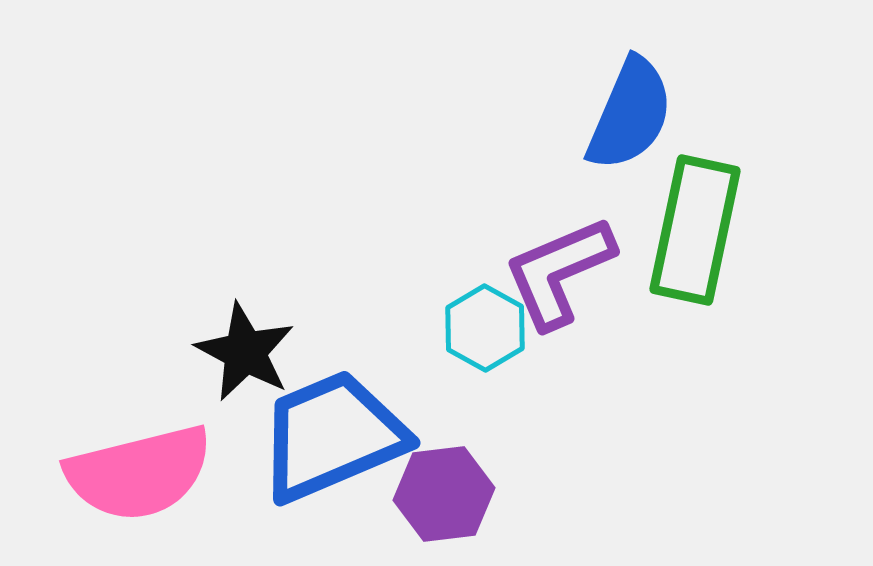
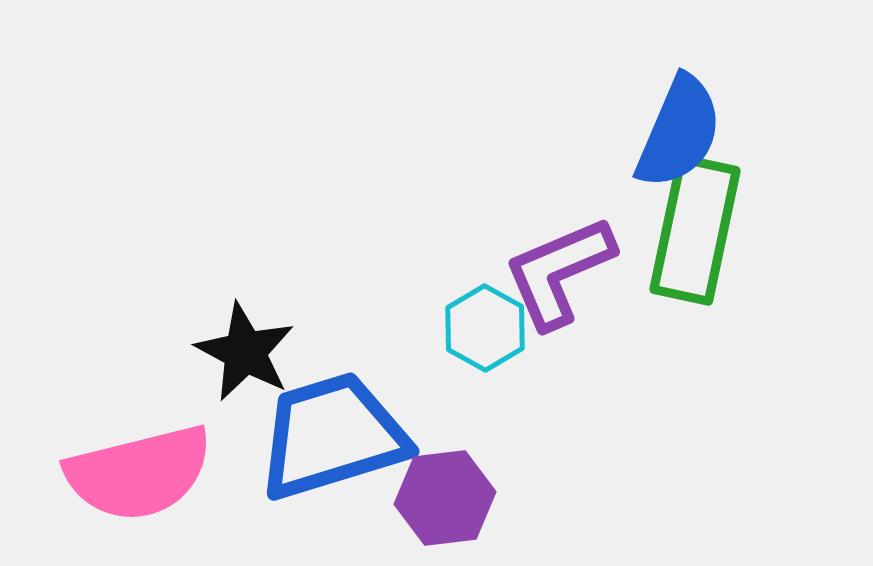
blue semicircle: moved 49 px right, 18 px down
blue trapezoid: rotated 6 degrees clockwise
purple hexagon: moved 1 px right, 4 px down
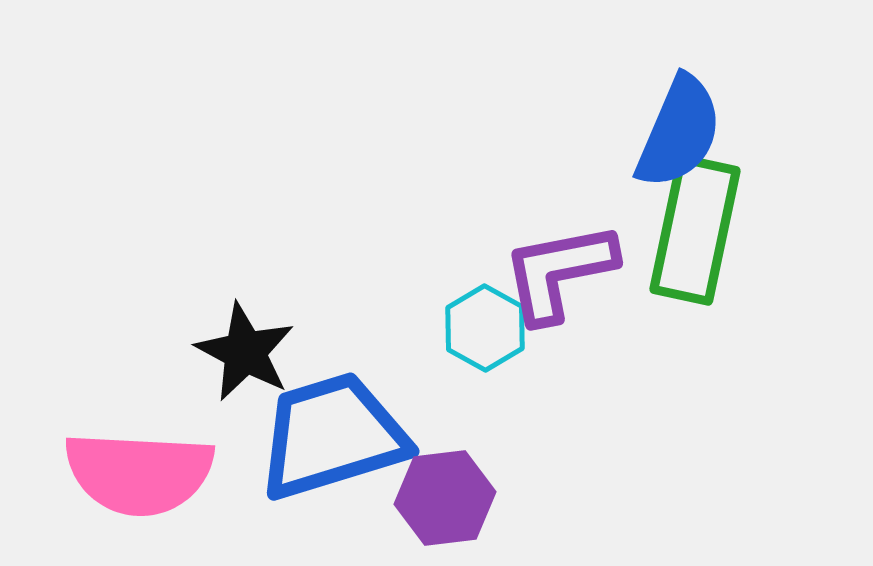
purple L-shape: rotated 12 degrees clockwise
pink semicircle: rotated 17 degrees clockwise
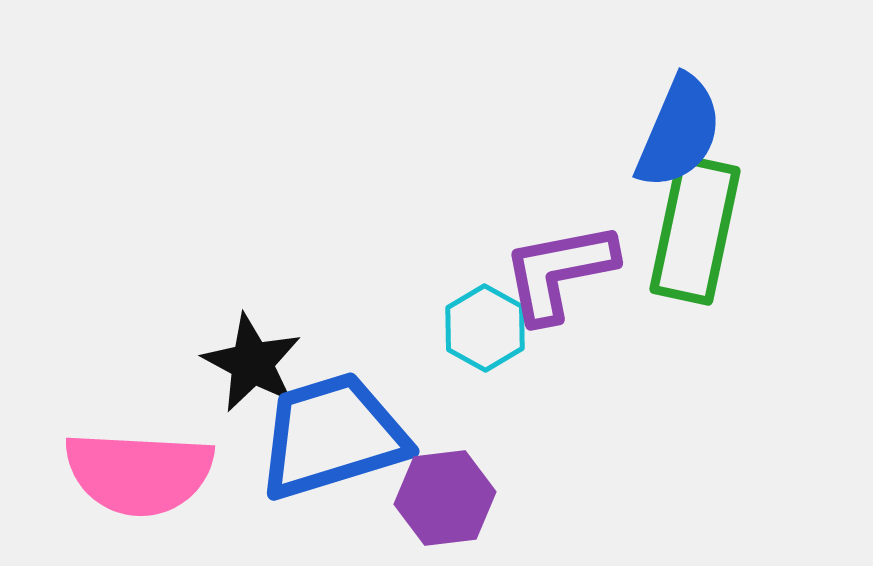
black star: moved 7 px right, 11 px down
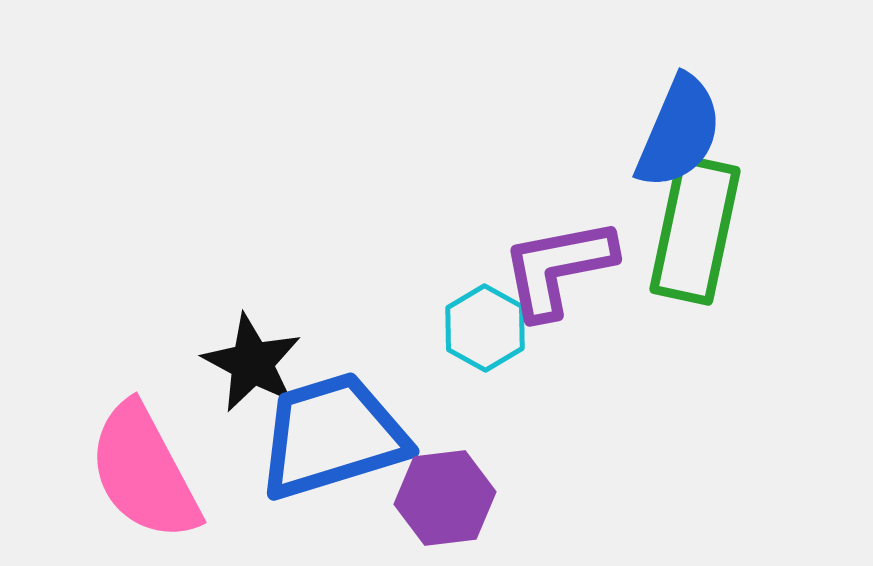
purple L-shape: moved 1 px left, 4 px up
pink semicircle: moved 5 px right, 1 px up; rotated 59 degrees clockwise
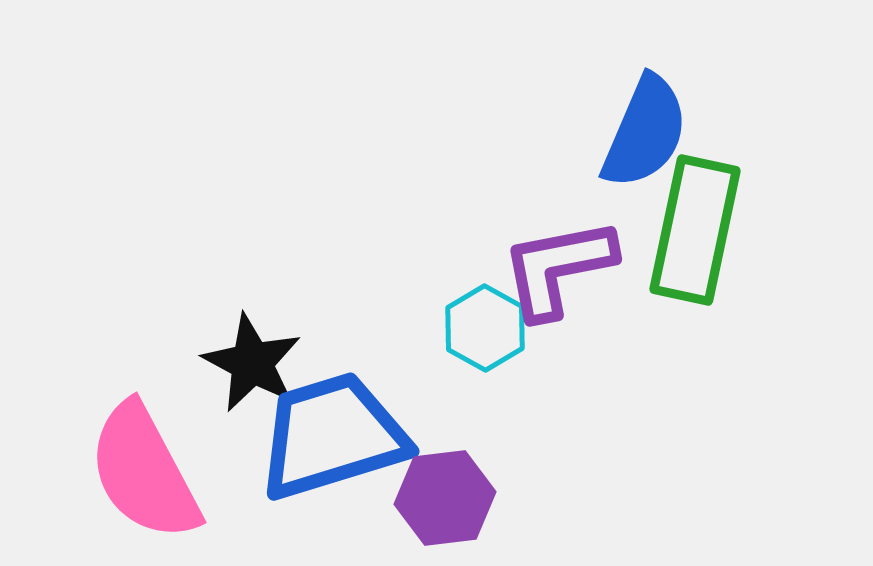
blue semicircle: moved 34 px left
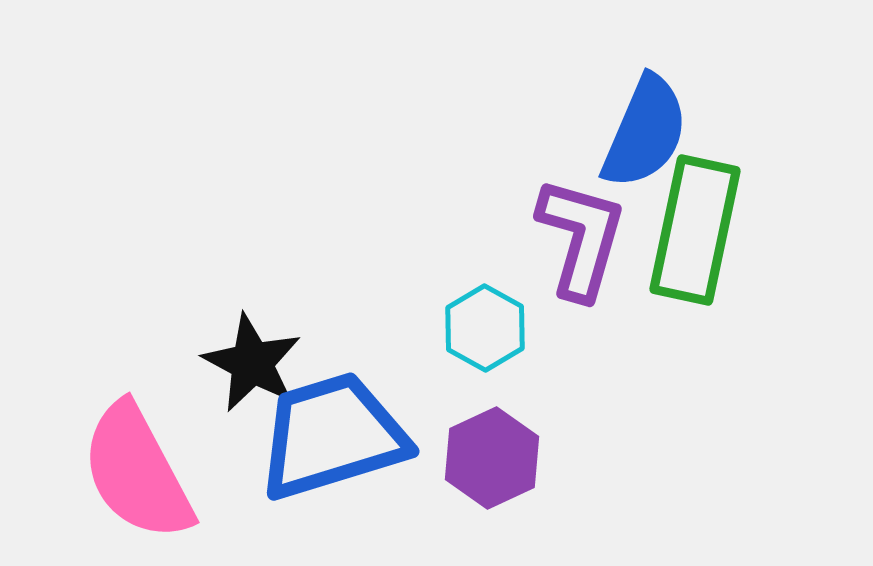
purple L-shape: moved 23 px right, 30 px up; rotated 117 degrees clockwise
pink semicircle: moved 7 px left
purple hexagon: moved 47 px right, 40 px up; rotated 18 degrees counterclockwise
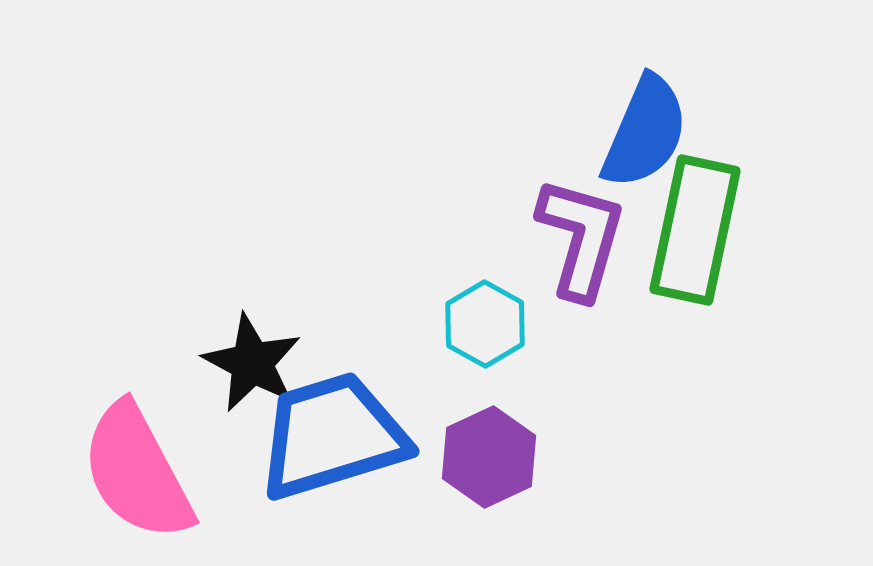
cyan hexagon: moved 4 px up
purple hexagon: moved 3 px left, 1 px up
